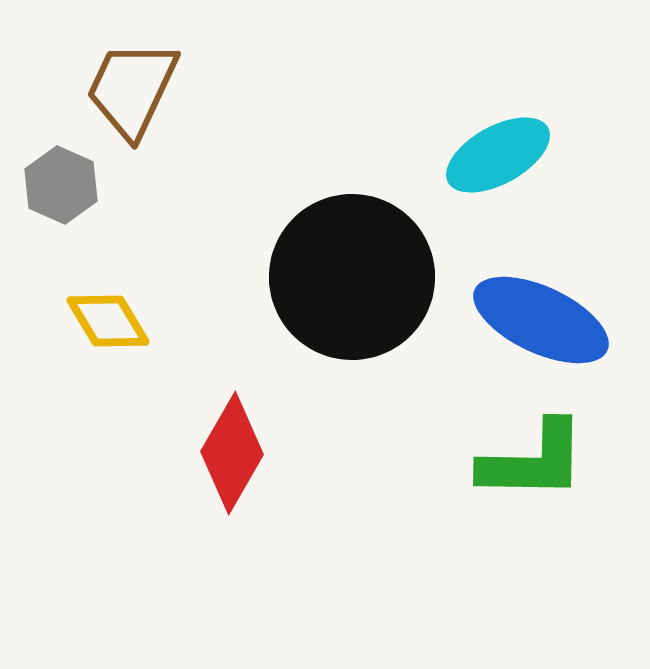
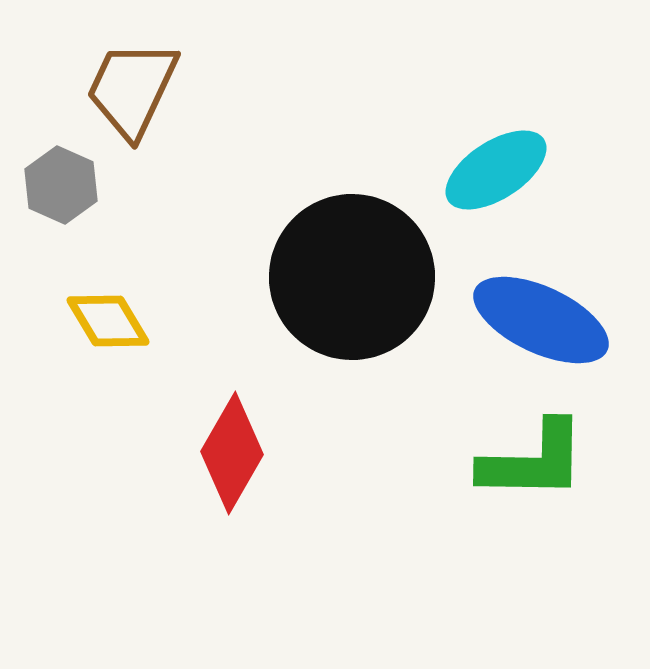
cyan ellipse: moved 2 px left, 15 px down; rotated 4 degrees counterclockwise
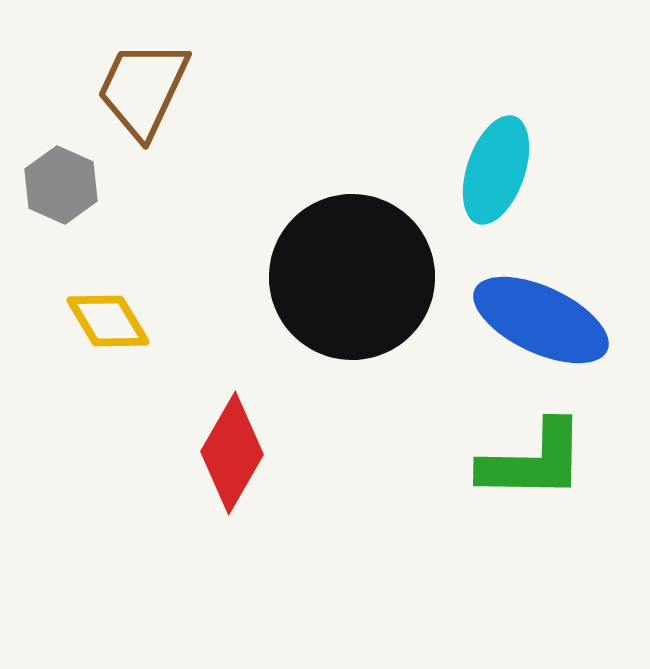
brown trapezoid: moved 11 px right
cyan ellipse: rotated 38 degrees counterclockwise
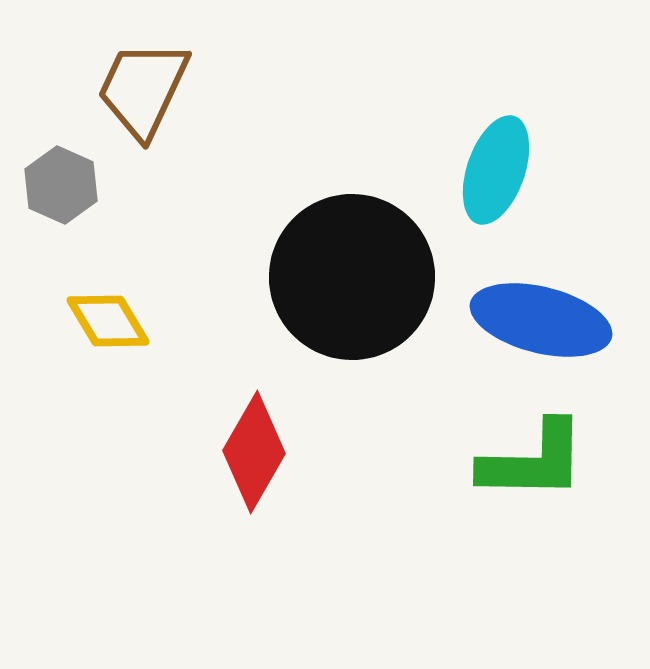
blue ellipse: rotated 11 degrees counterclockwise
red diamond: moved 22 px right, 1 px up
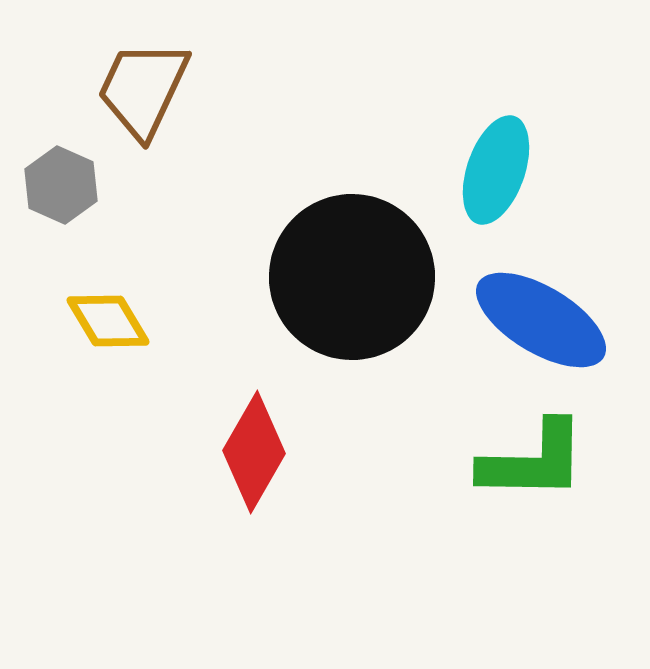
blue ellipse: rotated 17 degrees clockwise
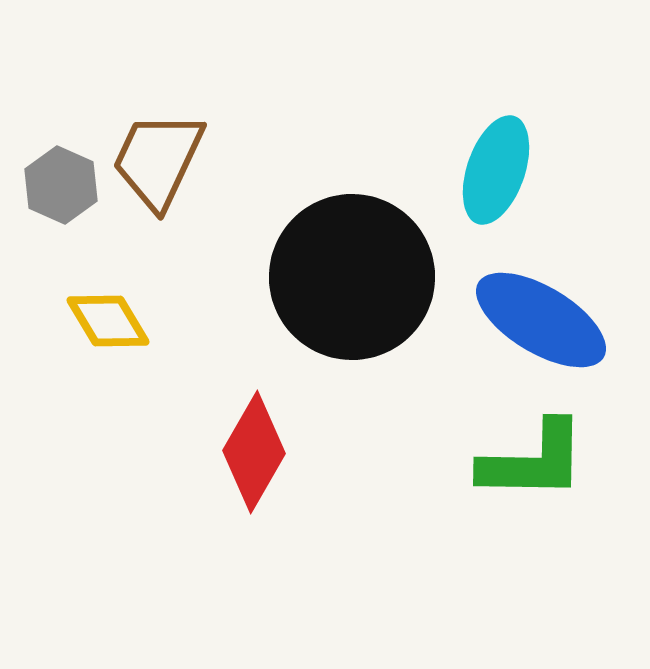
brown trapezoid: moved 15 px right, 71 px down
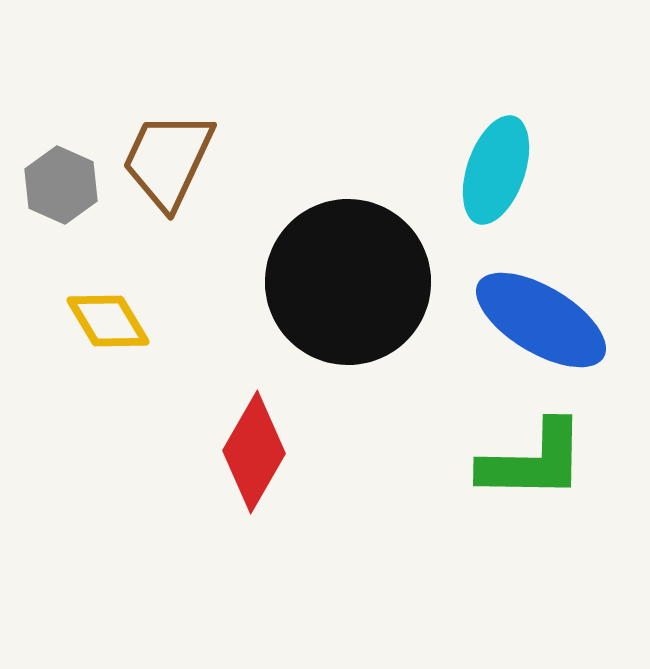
brown trapezoid: moved 10 px right
black circle: moved 4 px left, 5 px down
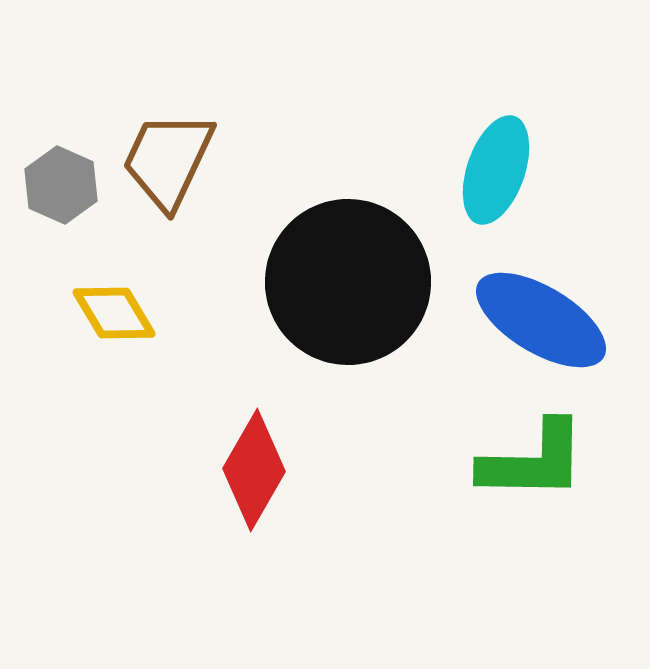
yellow diamond: moved 6 px right, 8 px up
red diamond: moved 18 px down
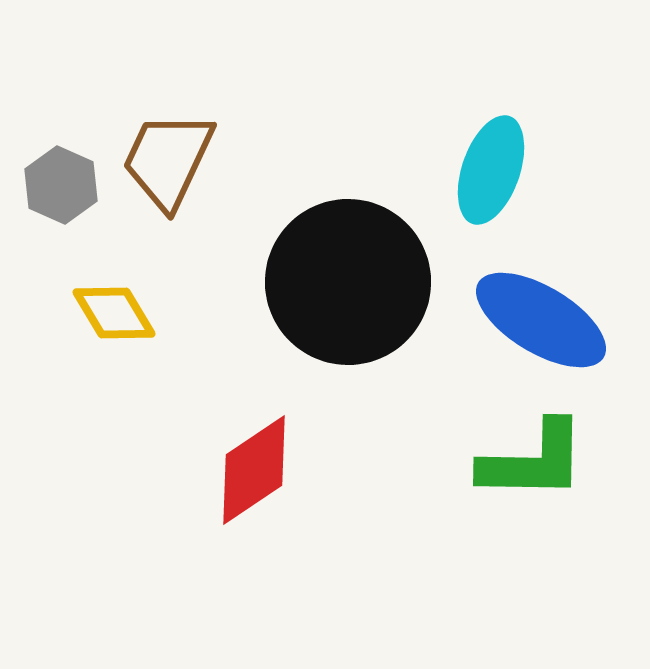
cyan ellipse: moved 5 px left
red diamond: rotated 26 degrees clockwise
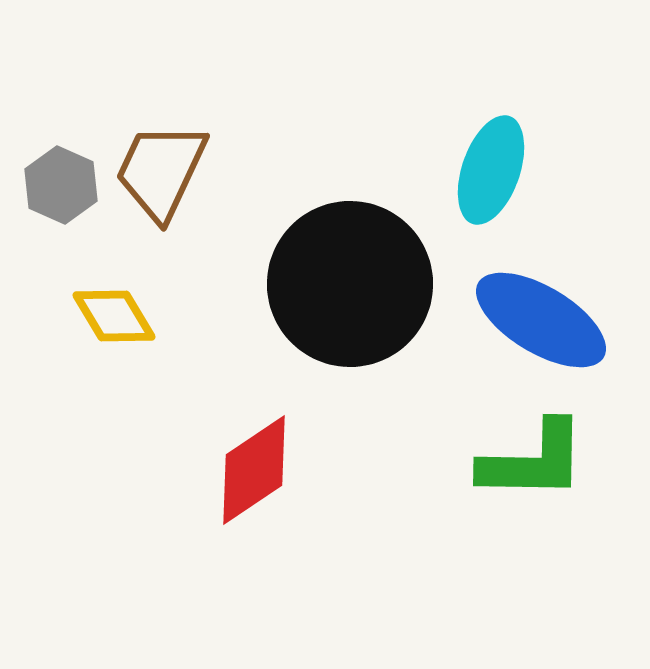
brown trapezoid: moved 7 px left, 11 px down
black circle: moved 2 px right, 2 px down
yellow diamond: moved 3 px down
